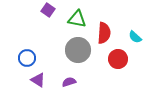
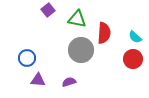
purple square: rotated 16 degrees clockwise
gray circle: moved 3 px right
red circle: moved 15 px right
purple triangle: rotated 28 degrees counterclockwise
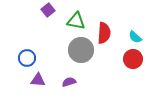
green triangle: moved 1 px left, 2 px down
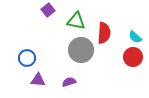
red circle: moved 2 px up
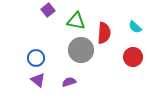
cyan semicircle: moved 10 px up
blue circle: moved 9 px right
purple triangle: rotated 35 degrees clockwise
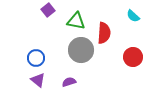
cyan semicircle: moved 2 px left, 11 px up
